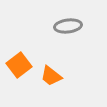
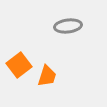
orange trapezoid: moved 4 px left; rotated 110 degrees counterclockwise
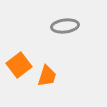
gray ellipse: moved 3 px left
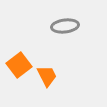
orange trapezoid: rotated 45 degrees counterclockwise
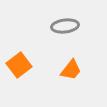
orange trapezoid: moved 24 px right, 6 px up; rotated 65 degrees clockwise
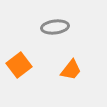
gray ellipse: moved 10 px left, 1 px down
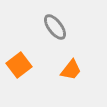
gray ellipse: rotated 60 degrees clockwise
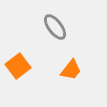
orange square: moved 1 px left, 1 px down
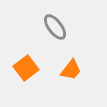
orange square: moved 8 px right, 2 px down
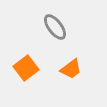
orange trapezoid: moved 1 px up; rotated 15 degrees clockwise
